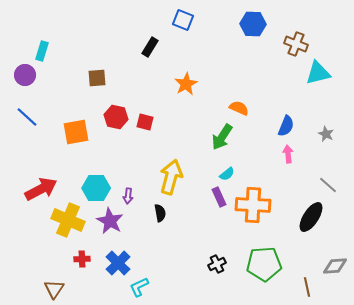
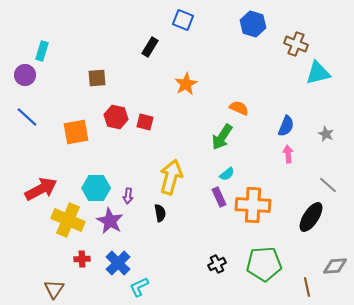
blue hexagon: rotated 15 degrees clockwise
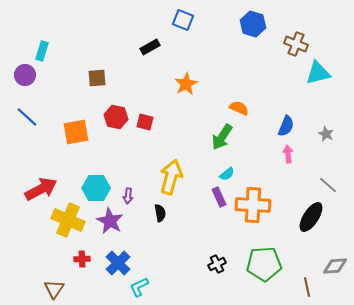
black rectangle: rotated 30 degrees clockwise
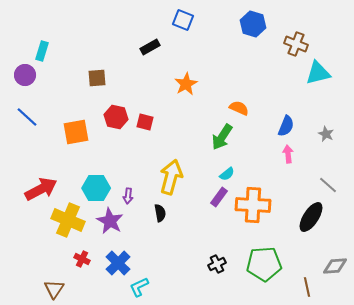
purple rectangle: rotated 60 degrees clockwise
red cross: rotated 28 degrees clockwise
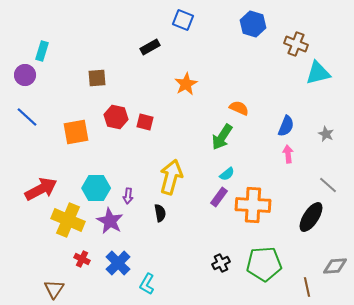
black cross: moved 4 px right, 1 px up
cyan L-shape: moved 8 px right, 3 px up; rotated 35 degrees counterclockwise
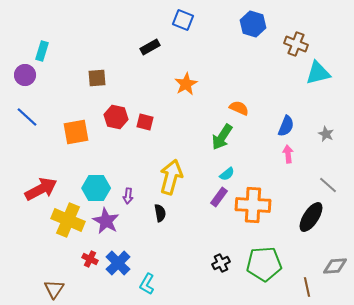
purple star: moved 4 px left
red cross: moved 8 px right
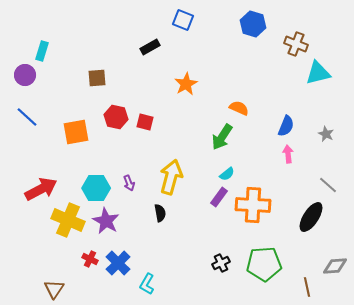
purple arrow: moved 1 px right, 13 px up; rotated 28 degrees counterclockwise
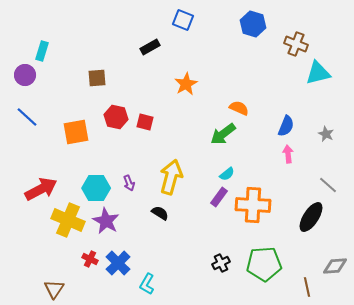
green arrow: moved 1 px right, 3 px up; rotated 20 degrees clockwise
black semicircle: rotated 48 degrees counterclockwise
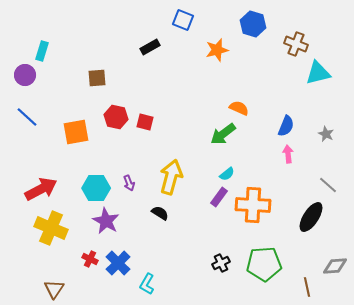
orange star: moved 31 px right, 34 px up; rotated 15 degrees clockwise
yellow cross: moved 17 px left, 8 px down
